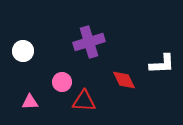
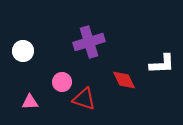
red triangle: moved 2 px up; rotated 15 degrees clockwise
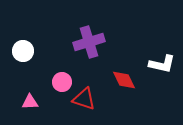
white L-shape: rotated 16 degrees clockwise
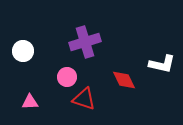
purple cross: moved 4 px left
pink circle: moved 5 px right, 5 px up
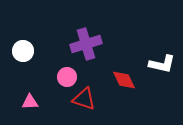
purple cross: moved 1 px right, 2 px down
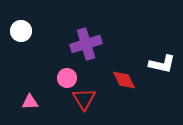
white circle: moved 2 px left, 20 px up
pink circle: moved 1 px down
red triangle: rotated 40 degrees clockwise
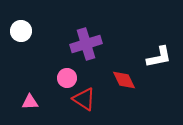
white L-shape: moved 3 px left, 7 px up; rotated 24 degrees counterclockwise
red triangle: rotated 25 degrees counterclockwise
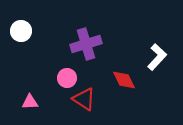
white L-shape: moved 2 px left; rotated 36 degrees counterclockwise
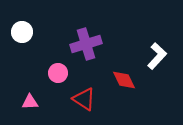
white circle: moved 1 px right, 1 px down
white L-shape: moved 1 px up
pink circle: moved 9 px left, 5 px up
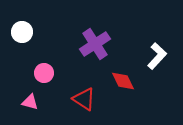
purple cross: moved 9 px right; rotated 16 degrees counterclockwise
pink circle: moved 14 px left
red diamond: moved 1 px left, 1 px down
pink triangle: rotated 18 degrees clockwise
